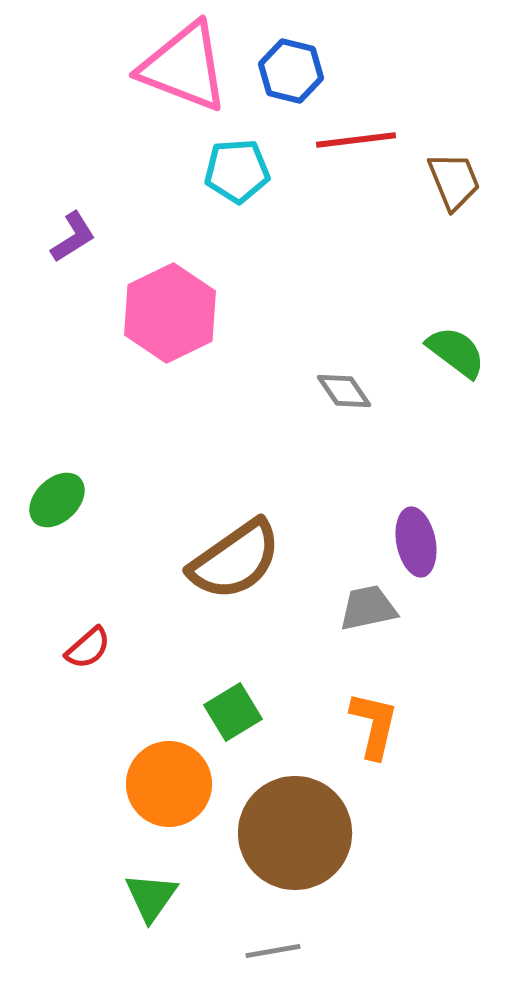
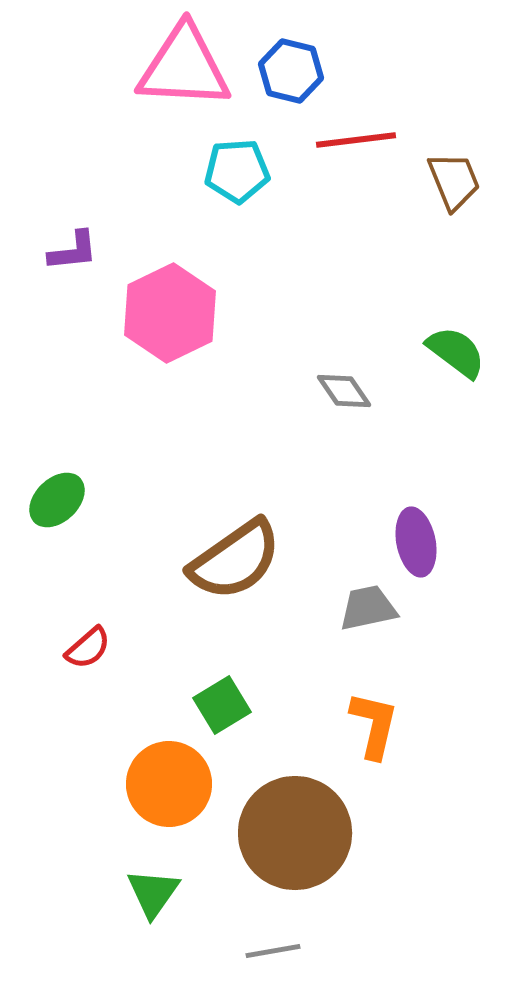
pink triangle: rotated 18 degrees counterclockwise
purple L-shape: moved 14 px down; rotated 26 degrees clockwise
green square: moved 11 px left, 7 px up
green triangle: moved 2 px right, 4 px up
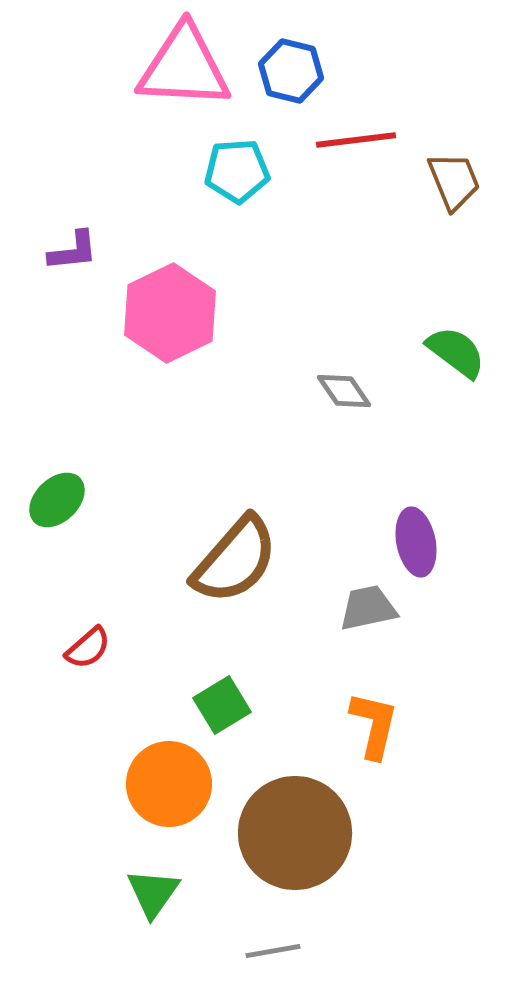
brown semicircle: rotated 14 degrees counterclockwise
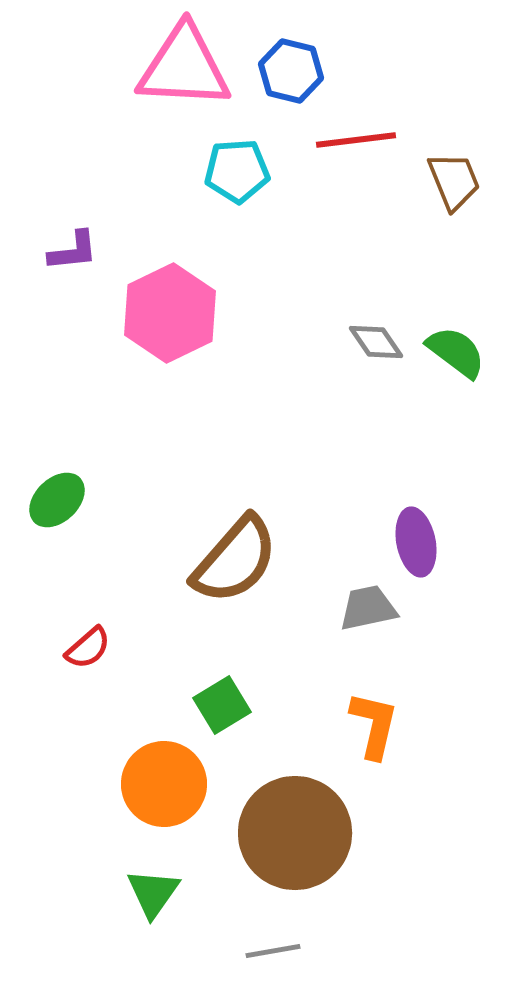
gray diamond: moved 32 px right, 49 px up
orange circle: moved 5 px left
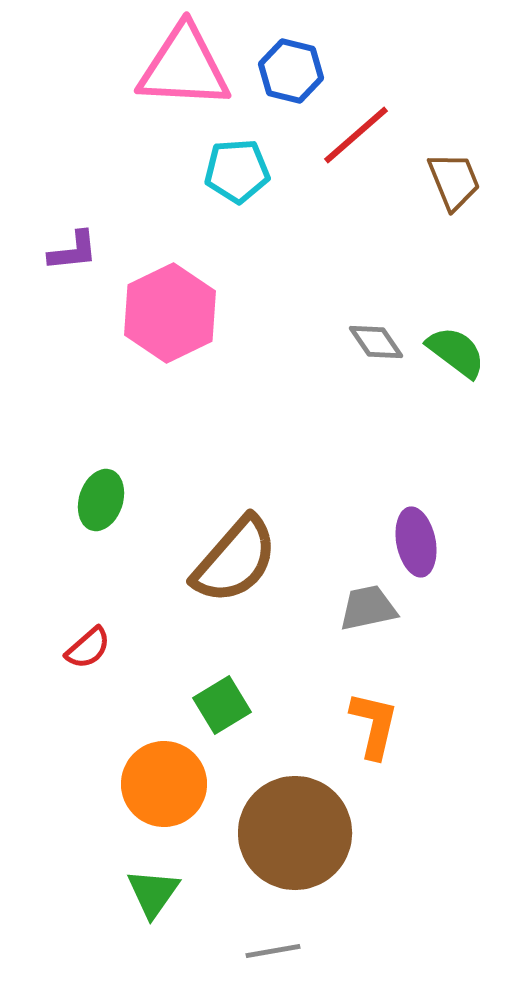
red line: moved 5 px up; rotated 34 degrees counterclockwise
green ellipse: moved 44 px right; rotated 28 degrees counterclockwise
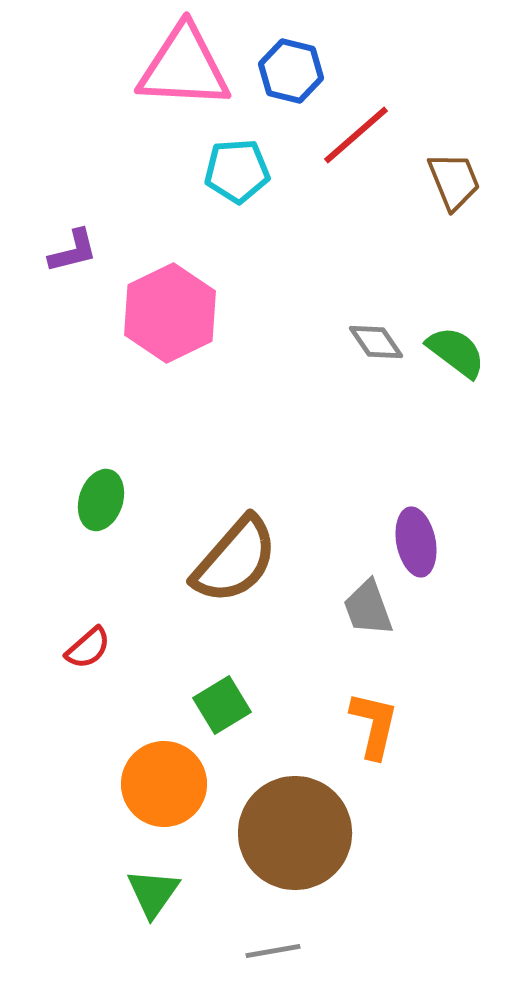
purple L-shape: rotated 8 degrees counterclockwise
gray trapezoid: rotated 98 degrees counterclockwise
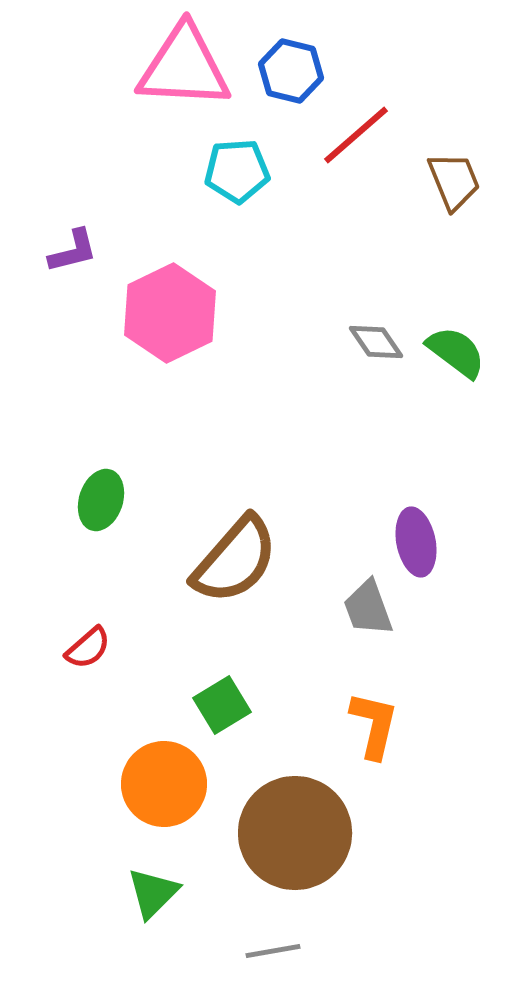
green triangle: rotated 10 degrees clockwise
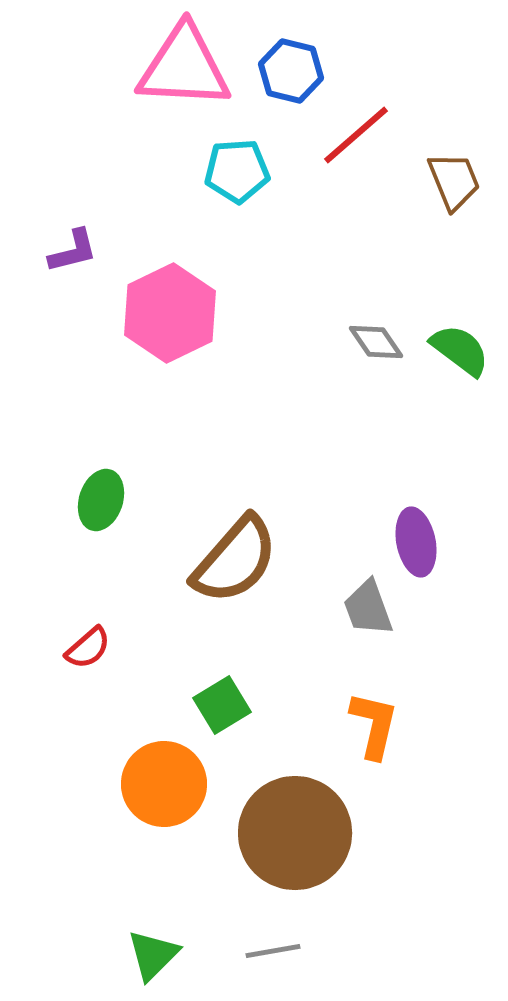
green semicircle: moved 4 px right, 2 px up
green triangle: moved 62 px down
